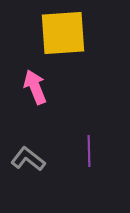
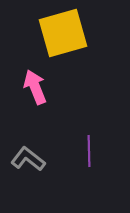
yellow square: rotated 12 degrees counterclockwise
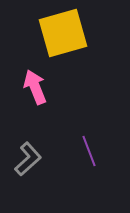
purple line: rotated 20 degrees counterclockwise
gray L-shape: rotated 100 degrees clockwise
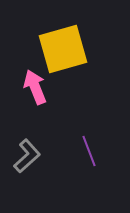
yellow square: moved 16 px down
gray L-shape: moved 1 px left, 3 px up
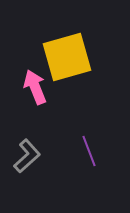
yellow square: moved 4 px right, 8 px down
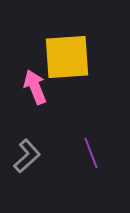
yellow square: rotated 12 degrees clockwise
purple line: moved 2 px right, 2 px down
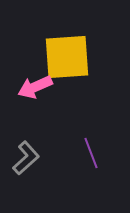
pink arrow: rotated 92 degrees counterclockwise
gray L-shape: moved 1 px left, 2 px down
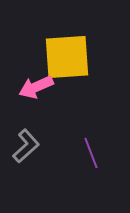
pink arrow: moved 1 px right
gray L-shape: moved 12 px up
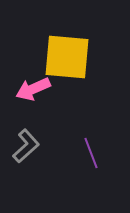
yellow square: rotated 9 degrees clockwise
pink arrow: moved 3 px left, 2 px down
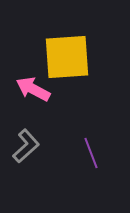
yellow square: rotated 9 degrees counterclockwise
pink arrow: rotated 52 degrees clockwise
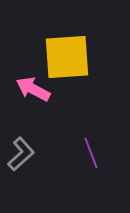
gray L-shape: moved 5 px left, 8 px down
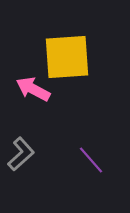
purple line: moved 7 px down; rotated 20 degrees counterclockwise
